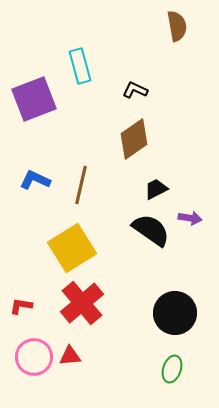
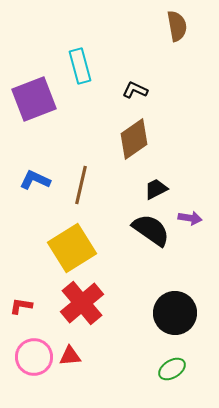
green ellipse: rotated 40 degrees clockwise
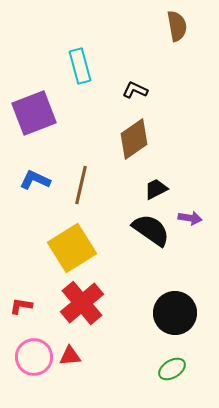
purple square: moved 14 px down
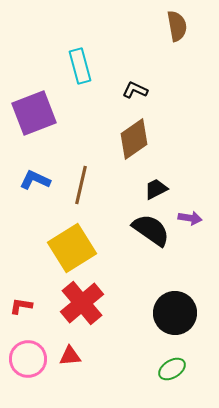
pink circle: moved 6 px left, 2 px down
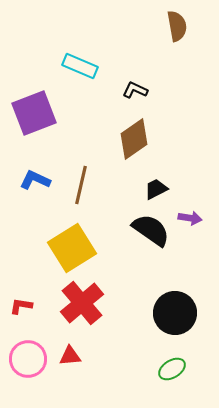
cyan rectangle: rotated 52 degrees counterclockwise
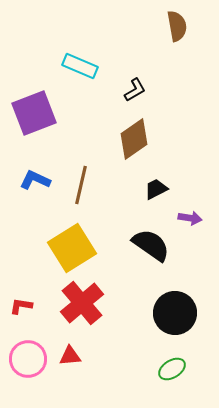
black L-shape: rotated 125 degrees clockwise
black semicircle: moved 15 px down
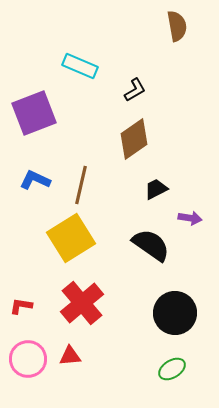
yellow square: moved 1 px left, 10 px up
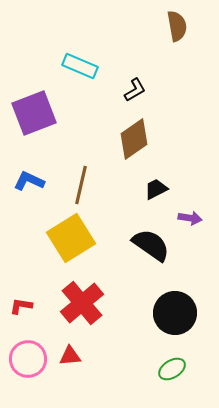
blue L-shape: moved 6 px left, 1 px down
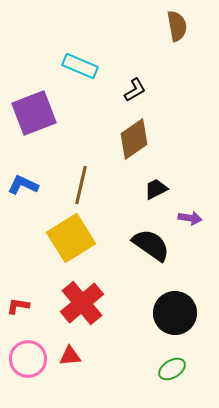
blue L-shape: moved 6 px left, 4 px down
red L-shape: moved 3 px left
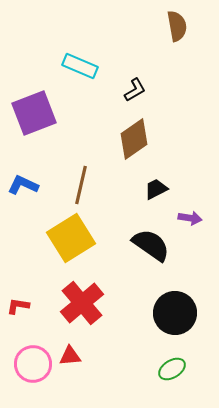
pink circle: moved 5 px right, 5 px down
